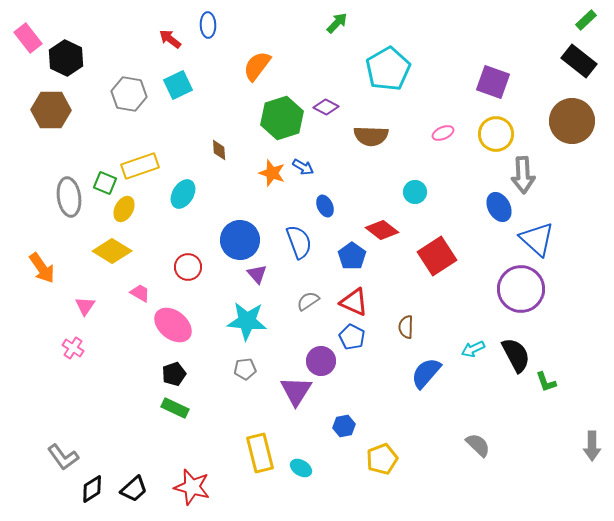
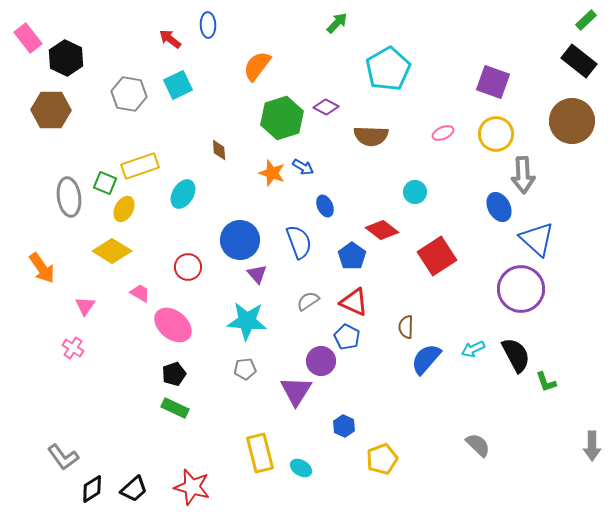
blue pentagon at (352, 337): moved 5 px left
blue semicircle at (426, 373): moved 14 px up
blue hexagon at (344, 426): rotated 25 degrees counterclockwise
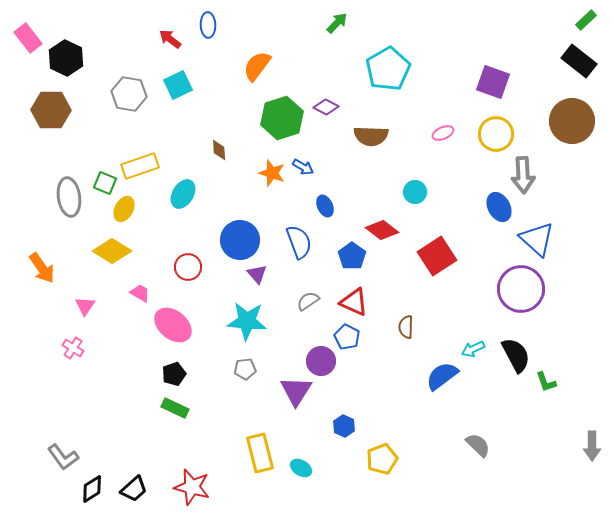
blue semicircle at (426, 359): moved 16 px right, 17 px down; rotated 12 degrees clockwise
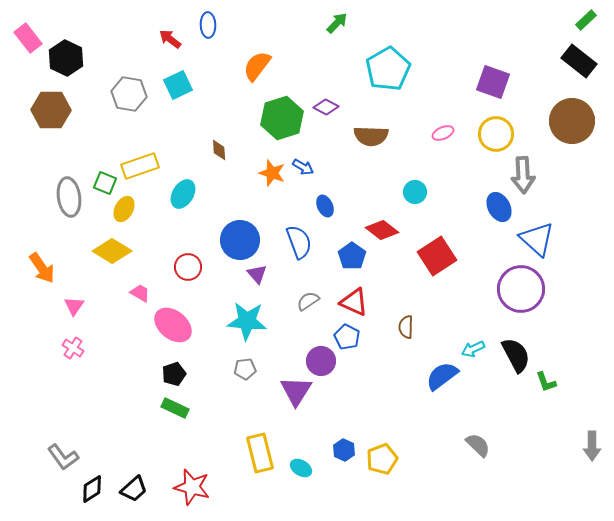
pink triangle at (85, 306): moved 11 px left
blue hexagon at (344, 426): moved 24 px down
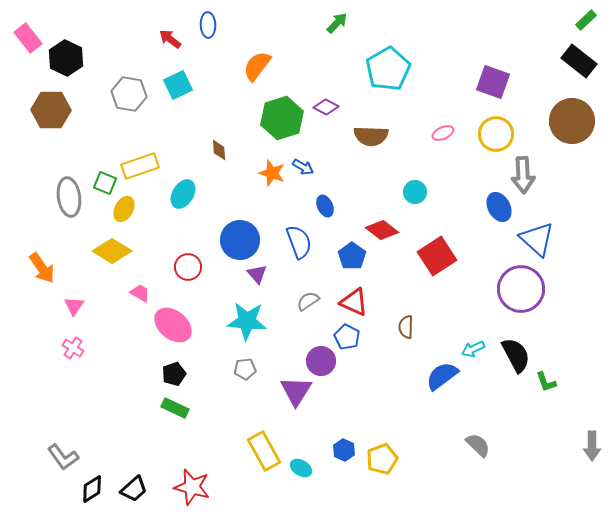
yellow rectangle at (260, 453): moved 4 px right, 2 px up; rotated 15 degrees counterclockwise
